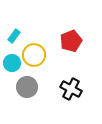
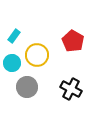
red pentagon: moved 2 px right; rotated 20 degrees counterclockwise
yellow circle: moved 3 px right
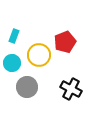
cyan rectangle: rotated 16 degrees counterclockwise
red pentagon: moved 8 px left, 1 px down; rotated 20 degrees clockwise
yellow circle: moved 2 px right
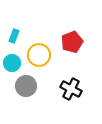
red pentagon: moved 7 px right
gray circle: moved 1 px left, 1 px up
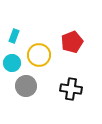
black cross: rotated 20 degrees counterclockwise
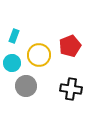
red pentagon: moved 2 px left, 4 px down
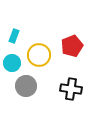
red pentagon: moved 2 px right
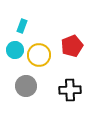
cyan rectangle: moved 8 px right, 10 px up
cyan circle: moved 3 px right, 13 px up
black cross: moved 1 px left, 1 px down; rotated 10 degrees counterclockwise
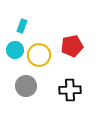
red pentagon: rotated 10 degrees clockwise
